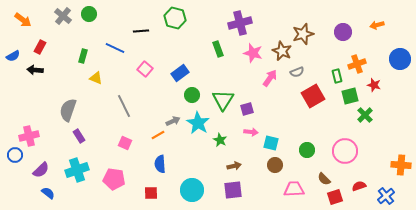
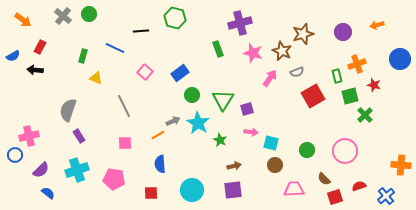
pink square at (145, 69): moved 3 px down
pink square at (125, 143): rotated 24 degrees counterclockwise
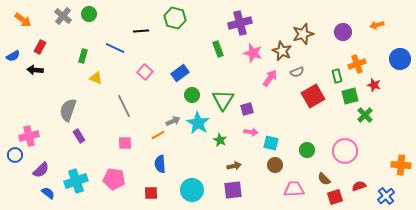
cyan cross at (77, 170): moved 1 px left, 11 px down
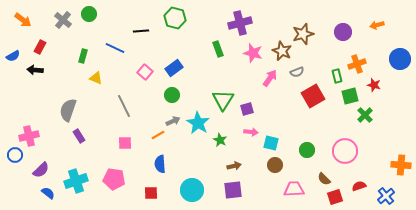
gray cross at (63, 16): moved 4 px down
blue rectangle at (180, 73): moved 6 px left, 5 px up
green circle at (192, 95): moved 20 px left
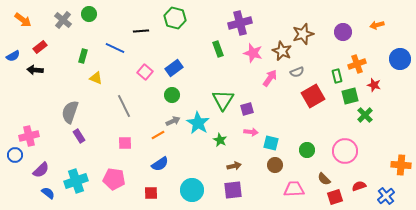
red rectangle at (40, 47): rotated 24 degrees clockwise
gray semicircle at (68, 110): moved 2 px right, 2 px down
blue semicircle at (160, 164): rotated 120 degrees counterclockwise
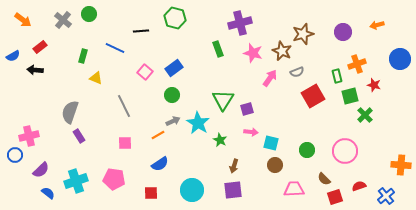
brown arrow at (234, 166): rotated 120 degrees clockwise
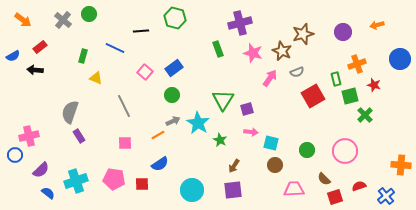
green rectangle at (337, 76): moved 1 px left, 3 px down
brown arrow at (234, 166): rotated 16 degrees clockwise
red square at (151, 193): moved 9 px left, 9 px up
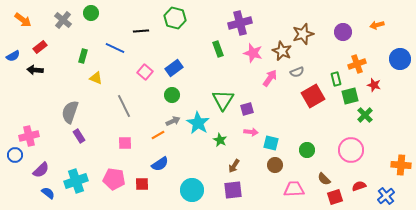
green circle at (89, 14): moved 2 px right, 1 px up
pink circle at (345, 151): moved 6 px right, 1 px up
